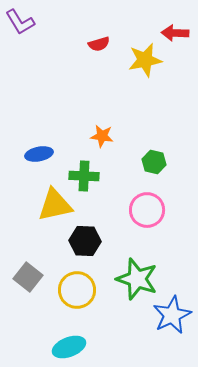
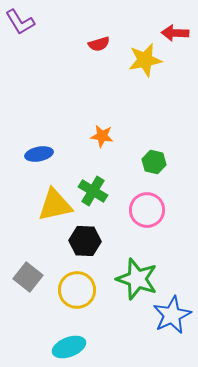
green cross: moved 9 px right, 15 px down; rotated 28 degrees clockwise
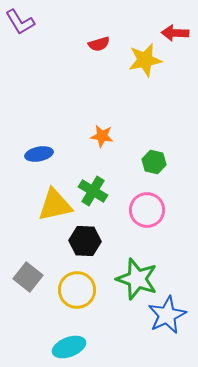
blue star: moved 5 px left
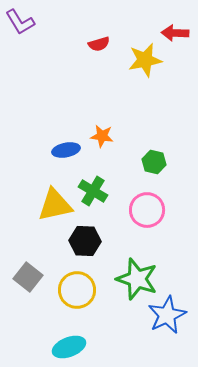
blue ellipse: moved 27 px right, 4 px up
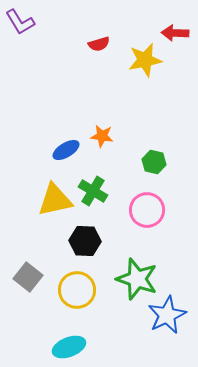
blue ellipse: rotated 20 degrees counterclockwise
yellow triangle: moved 5 px up
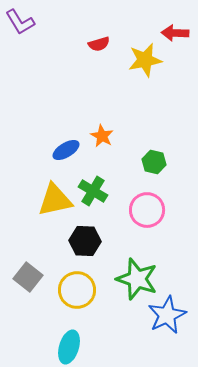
orange star: rotated 20 degrees clockwise
cyan ellipse: rotated 52 degrees counterclockwise
